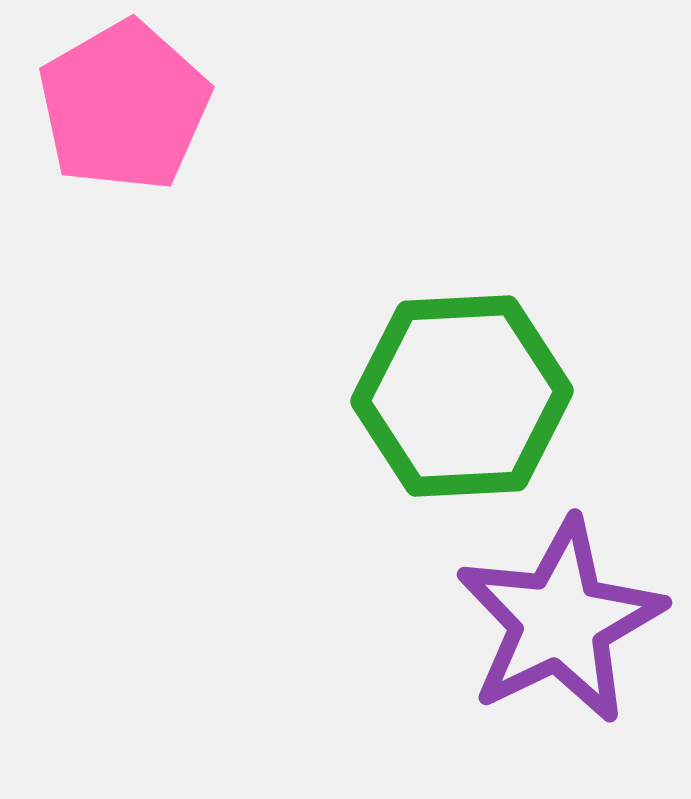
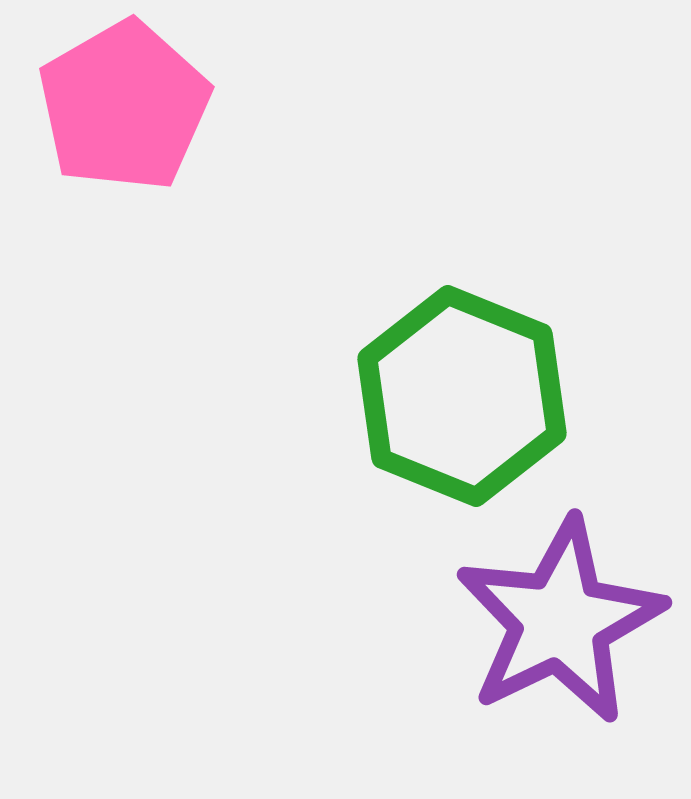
green hexagon: rotated 25 degrees clockwise
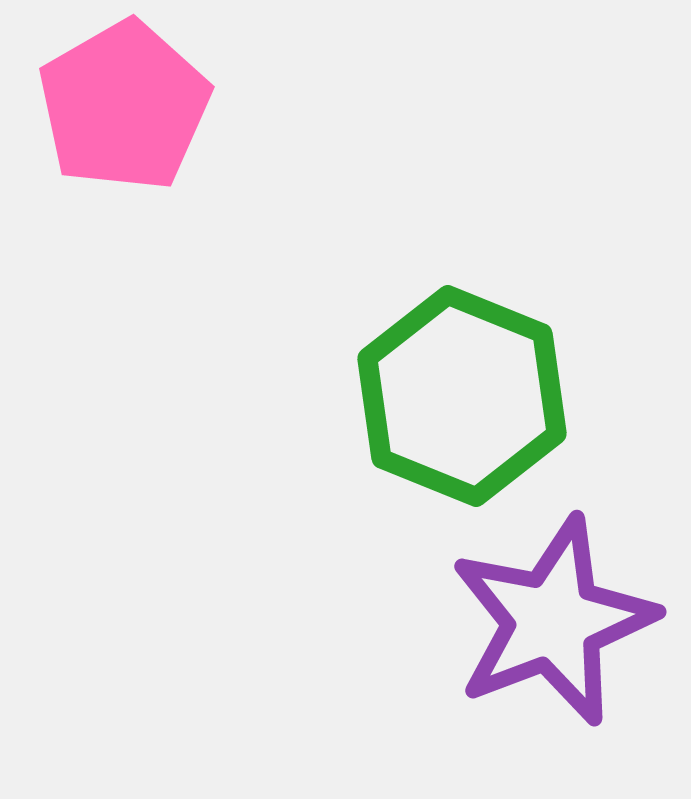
purple star: moved 7 px left; rotated 5 degrees clockwise
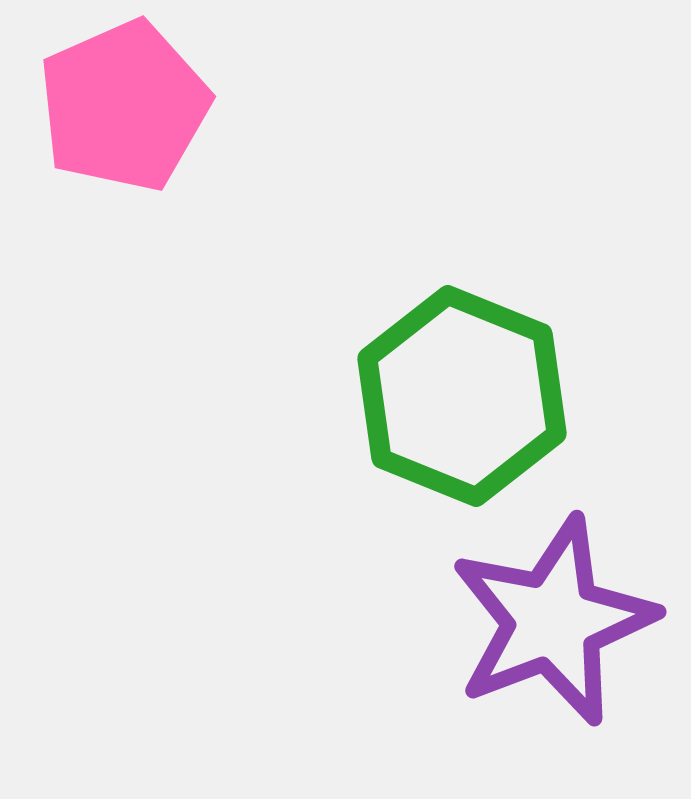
pink pentagon: rotated 6 degrees clockwise
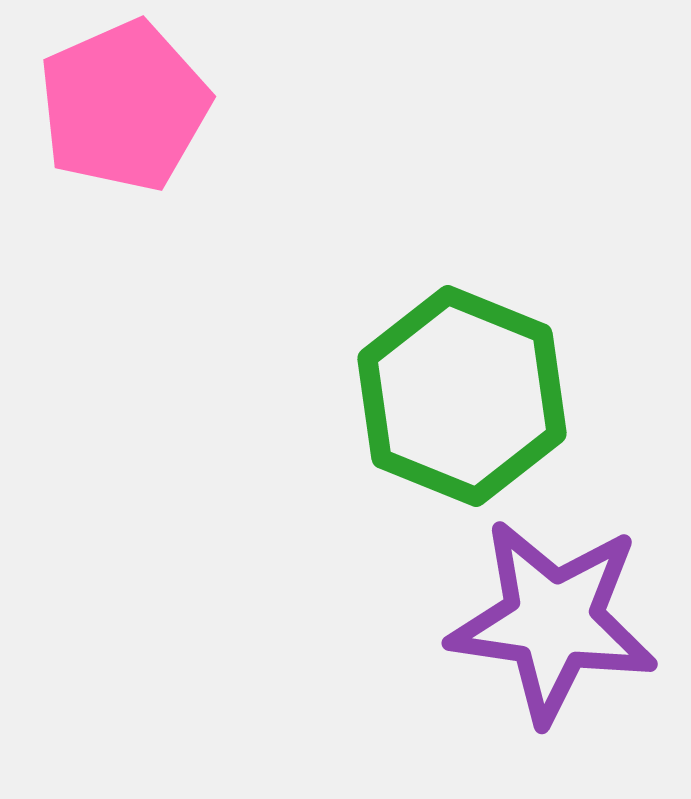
purple star: rotated 29 degrees clockwise
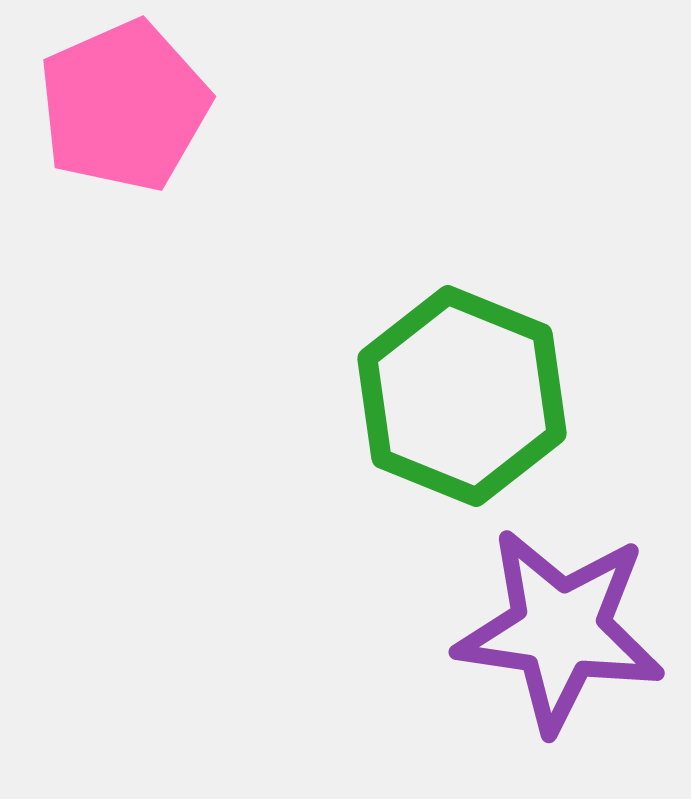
purple star: moved 7 px right, 9 px down
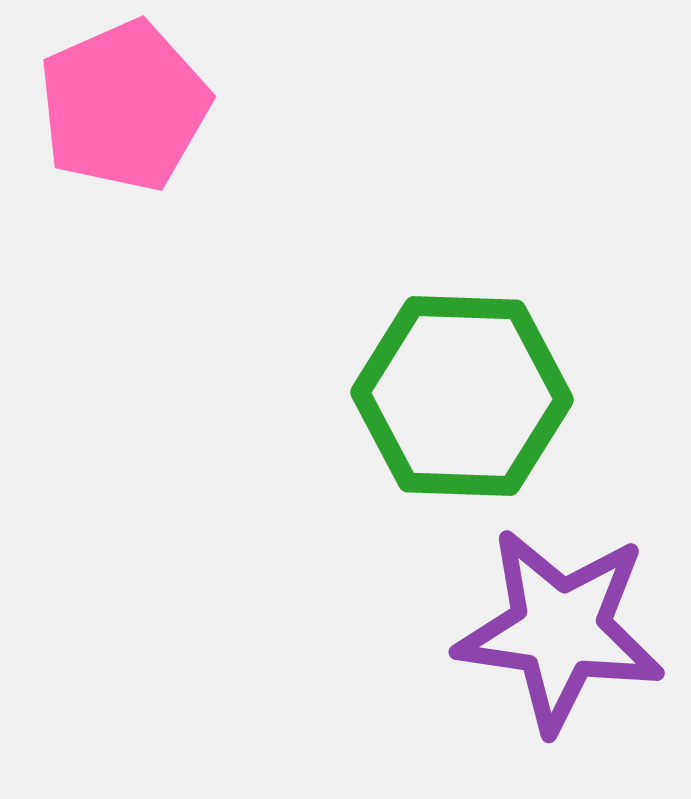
green hexagon: rotated 20 degrees counterclockwise
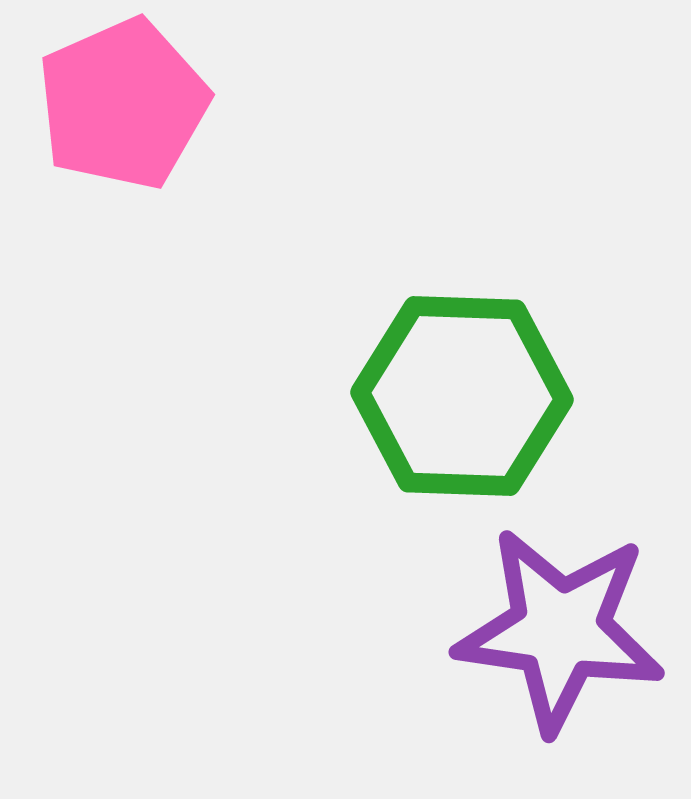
pink pentagon: moved 1 px left, 2 px up
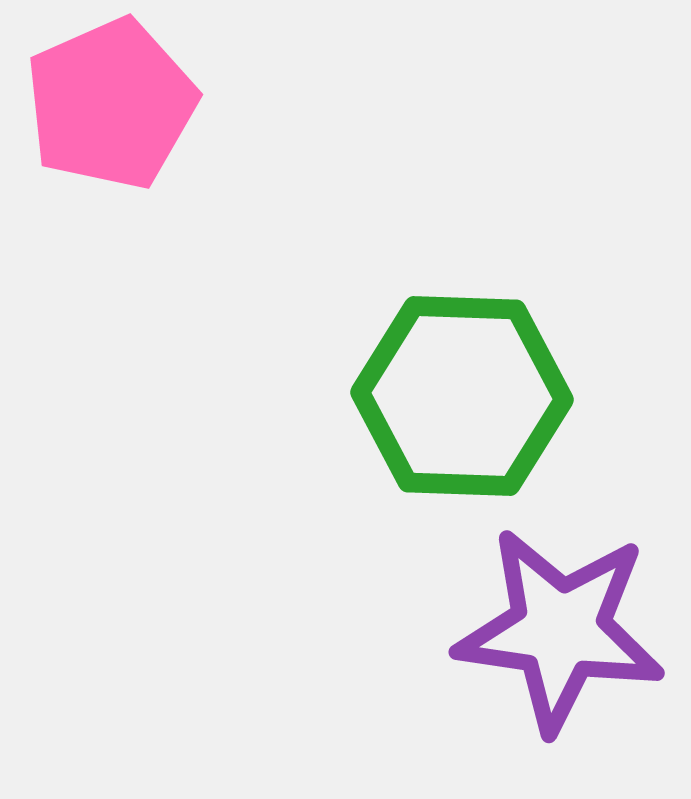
pink pentagon: moved 12 px left
